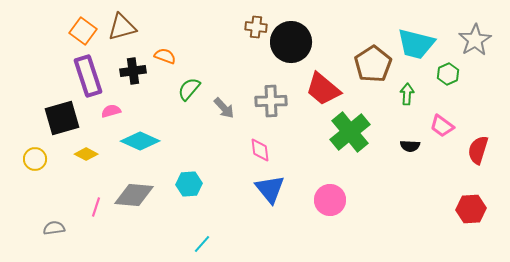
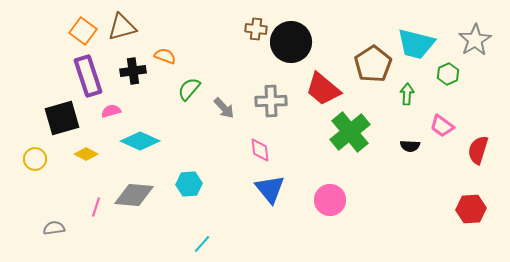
brown cross: moved 2 px down
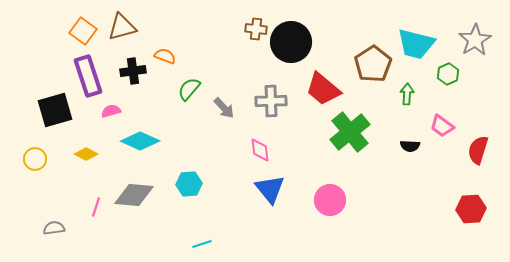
black square: moved 7 px left, 8 px up
cyan line: rotated 30 degrees clockwise
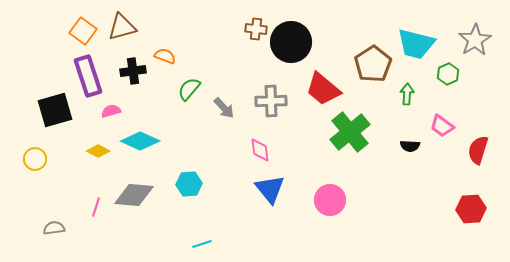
yellow diamond: moved 12 px right, 3 px up
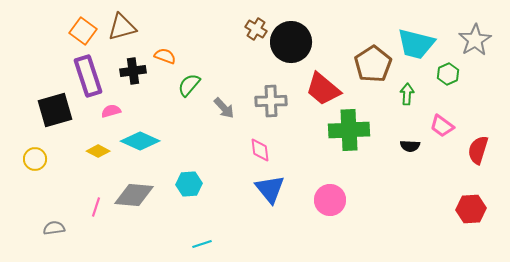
brown cross: rotated 25 degrees clockwise
green semicircle: moved 4 px up
green cross: moved 1 px left, 2 px up; rotated 36 degrees clockwise
